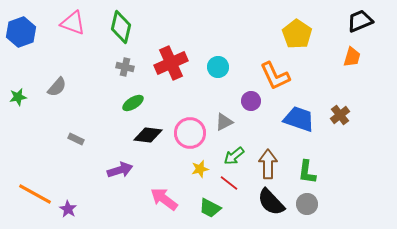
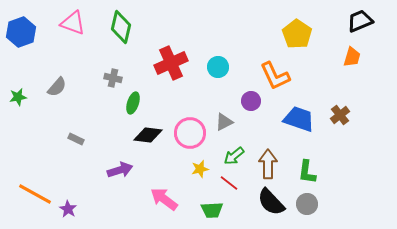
gray cross: moved 12 px left, 11 px down
green ellipse: rotated 40 degrees counterclockwise
green trapezoid: moved 2 px right, 2 px down; rotated 30 degrees counterclockwise
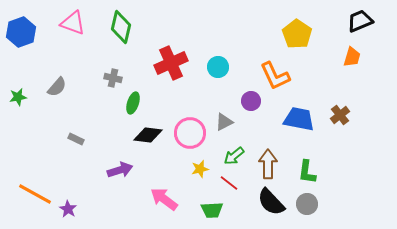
blue trapezoid: rotated 8 degrees counterclockwise
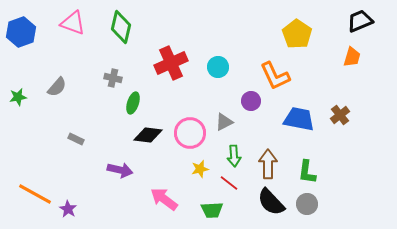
green arrow: rotated 55 degrees counterclockwise
purple arrow: rotated 30 degrees clockwise
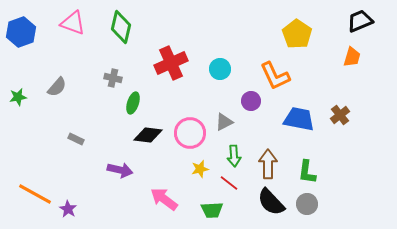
cyan circle: moved 2 px right, 2 px down
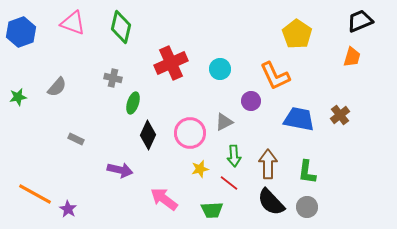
black diamond: rotated 72 degrees counterclockwise
gray circle: moved 3 px down
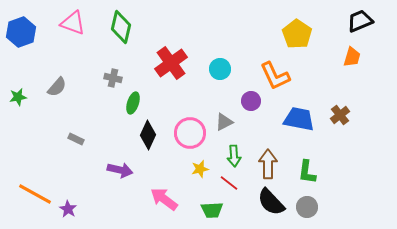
red cross: rotated 12 degrees counterclockwise
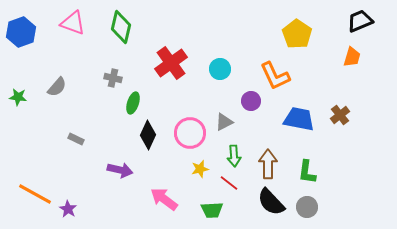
green star: rotated 18 degrees clockwise
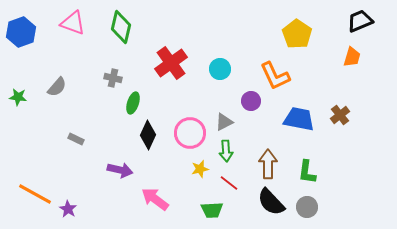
green arrow: moved 8 px left, 5 px up
pink arrow: moved 9 px left
